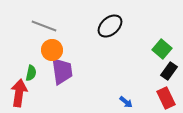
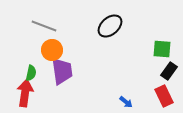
green square: rotated 36 degrees counterclockwise
red arrow: moved 6 px right
red rectangle: moved 2 px left, 2 px up
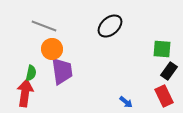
orange circle: moved 1 px up
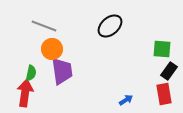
red rectangle: moved 2 px up; rotated 15 degrees clockwise
blue arrow: moved 2 px up; rotated 72 degrees counterclockwise
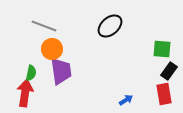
purple trapezoid: moved 1 px left
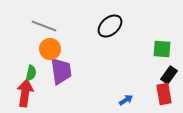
orange circle: moved 2 px left
black rectangle: moved 4 px down
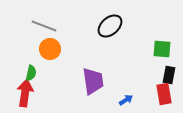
purple trapezoid: moved 32 px right, 10 px down
black rectangle: rotated 24 degrees counterclockwise
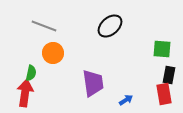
orange circle: moved 3 px right, 4 px down
purple trapezoid: moved 2 px down
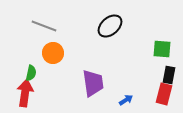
red rectangle: rotated 25 degrees clockwise
